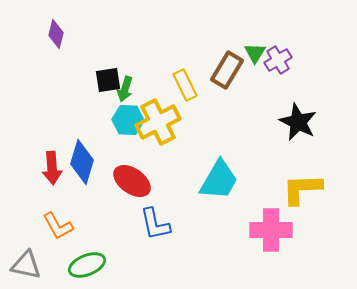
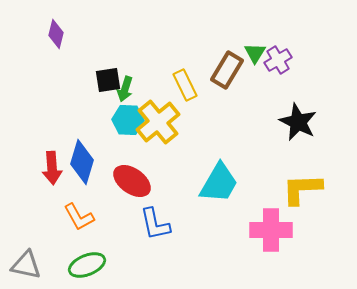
yellow cross: rotated 12 degrees counterclockwise
cyan trapezoid: moved 3 px down
orange L-shape: moved 21 px right, 9 px up
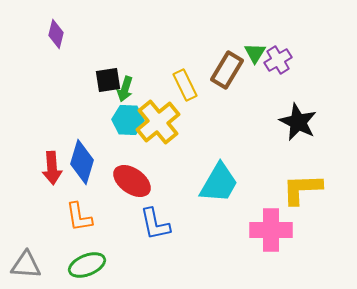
orange L-shape: rotated 20 degrees clockwise
gray triangle: rotated 8 degrees counterclockwise
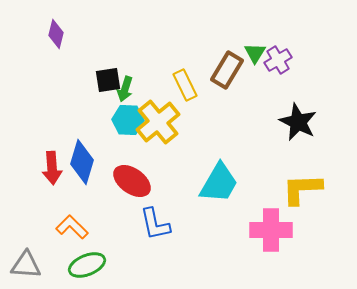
orange L-shape: moved 7 px left, 10 px down; rotated 144 degrees clockwise
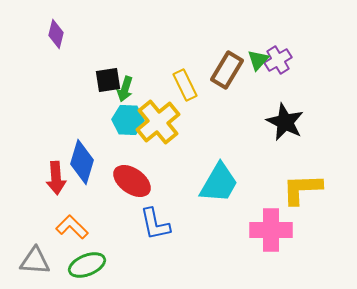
green triangle: moved 3 px right, 7 px down; rotated 10 degrees clockwise
black star: moved 13 px left
red arrow: moved 4 px right, 10 px down
gray triangle: moved 9 px right, 4 px up
